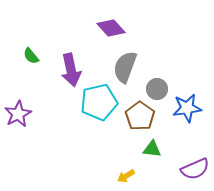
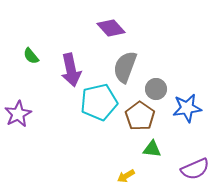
gray circle: moved 1 px left
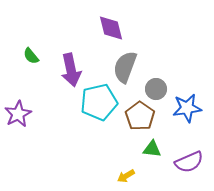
purple diamond: rotated 28 degrees clockwise
purple semicircle: moved 6 px left, 7 px up
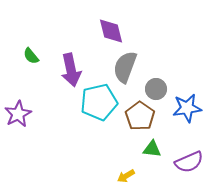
purple diamond: moved 3 px down
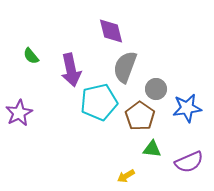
purple star: moved 1 px right, 1 px up
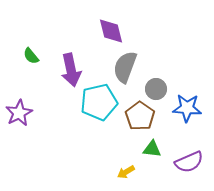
blue star: rotated 12 degrees clockwise
yellow arrow: moved 4 px up
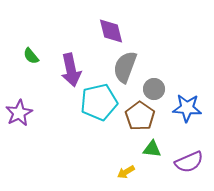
gray circle: moved 2 px left
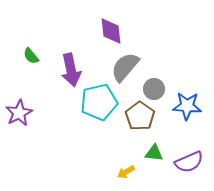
purple diamond: rotated 8 degrees clockwise
gray semicircle: rotated 20 degrees clockwise
blue star: moved 2 px up
green triangle: moved 2 px right, 4 px down
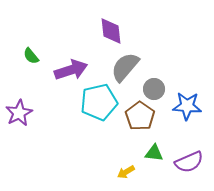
purple arrow: rotated 96 degrees counterclockwise
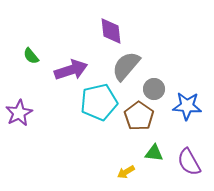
gray semicircle: moved 1 px right, 1 px up
brown pentagon: moved 1 px left
purple semicircle: rotated 84 degrees clockwise
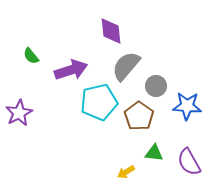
gray circle: moved 2 px right, 3 px up
